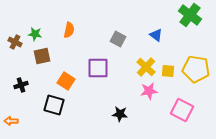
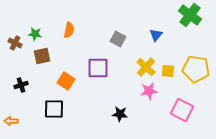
blue triangle: rotated 32 degrees clockwise
brown cross: moved 1 px down
black square: moved 4 px down; rotated 15 degrees counterclockwise
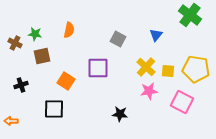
pink square: moved 8 px up
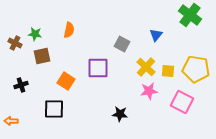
gray square: moved 4 px right, 5 px down
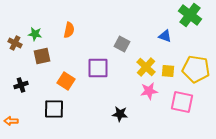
blue triangle: moved 9 px right, 1 px down; rotated 48 degrees counterclockwise
pink square: rotated 15 degrees counterclockwise
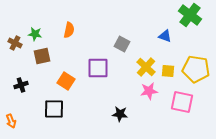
orange arrow: rotated 112 degrees counterclockwise
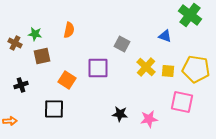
orange square: moved 1 px right, 1 px up
pink star: moved 28 px down
orange arrow: moved 1 px left; rotated 72 degrees counterclockwise
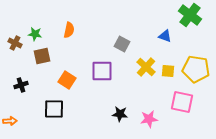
purple square: moved 4 px right, 3 px down
